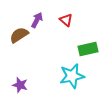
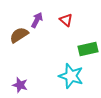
cyan star: moved 1 px left; rotated 30 degrees clockwise
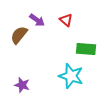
purple arrow: rotated 98 degrees clockwise
brown semicircle: rotated 18 degrees counterclockwise
green rectangle: moved 2 px left; rotated 18 degrees clockwise
purple star: moved 2 px right
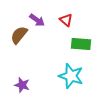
green rectangle: moved 5 px left, 5 px up
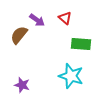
red triangle: moved 1 px left, 2 px up
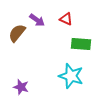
red triangle: moved 1 px right, 1 px down; rotated 16 degrees counterclockwise
brown semicircle: moved 2 px left, 2 px up
purple star: moved 1 px left, 2 px down
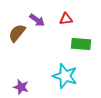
red triangle: rotated 32 degrees counterclockwise
cyan star: moved 6 px left
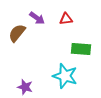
purple arrow: moved 2 px up
green rectangle: moved 5 px down
purple star: moved 4 px right
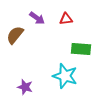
brown semicircle: moved 2 px left, 2 px down
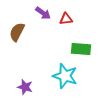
purple arrow: moved 6 px right, 5 px up
brown semicircle: moved 2 px right, 3 px up; rotated 12 degrees counterclockwise
